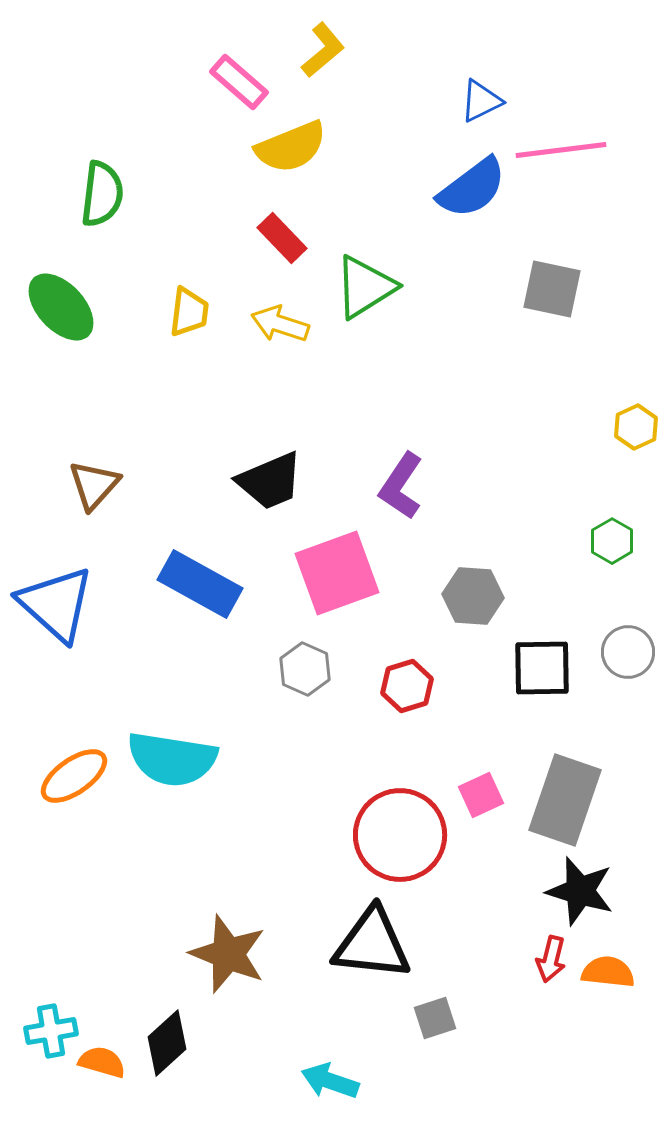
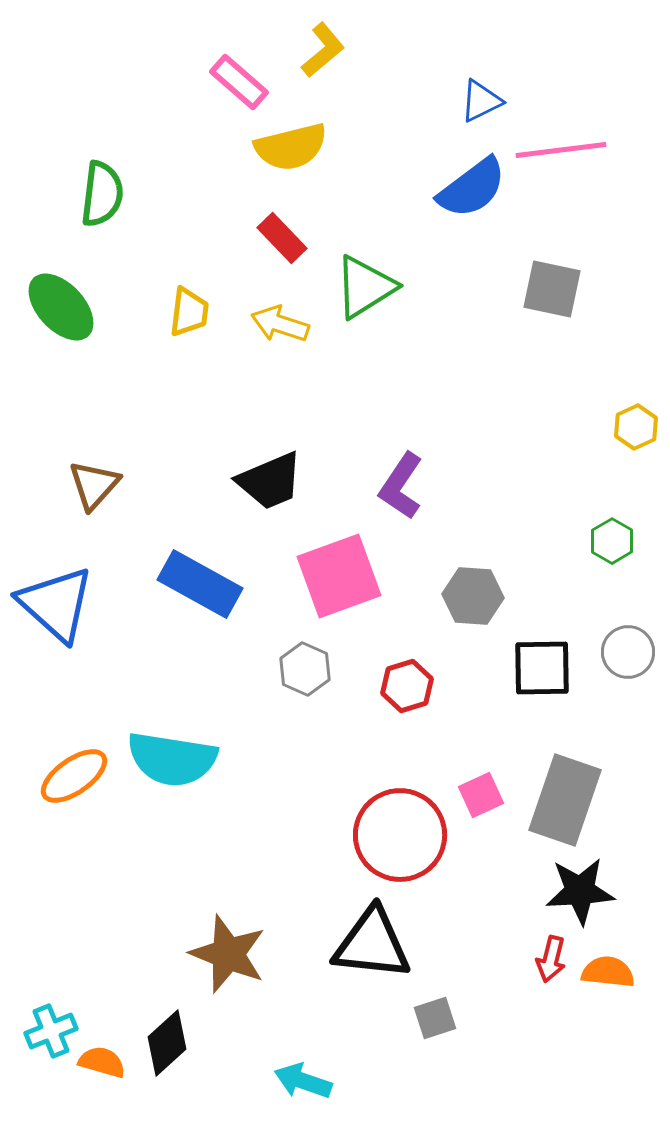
yellow semicircle at (291, 147): rotated 8 degrees clockwise
pink square at (337, 573): moved 2 px right, 3 px down
black star at (580, 891): rotated 20 degrees counterclockwise
cyan cross at (51, 1031): rotated 12 degrees counterclockwise
cyan arrow at (330, 1081): moved 27 px left
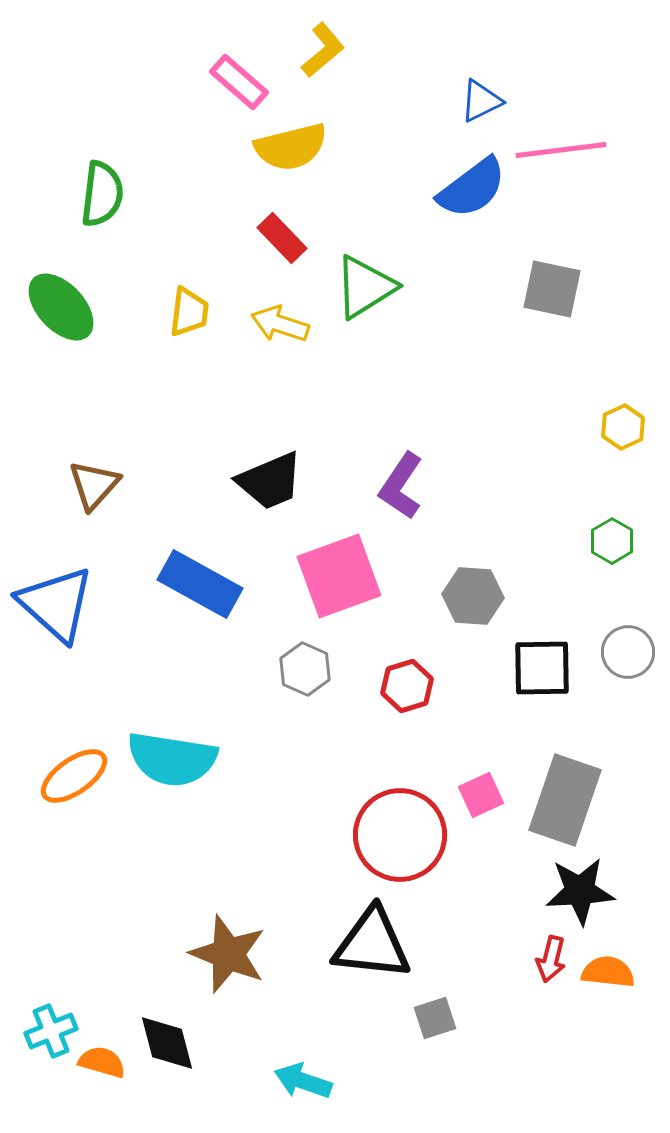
yellow hexagon at (636, 427): moved 13 px left
black diamond at (167, 1043): rotated 62 degrees counterclockwise
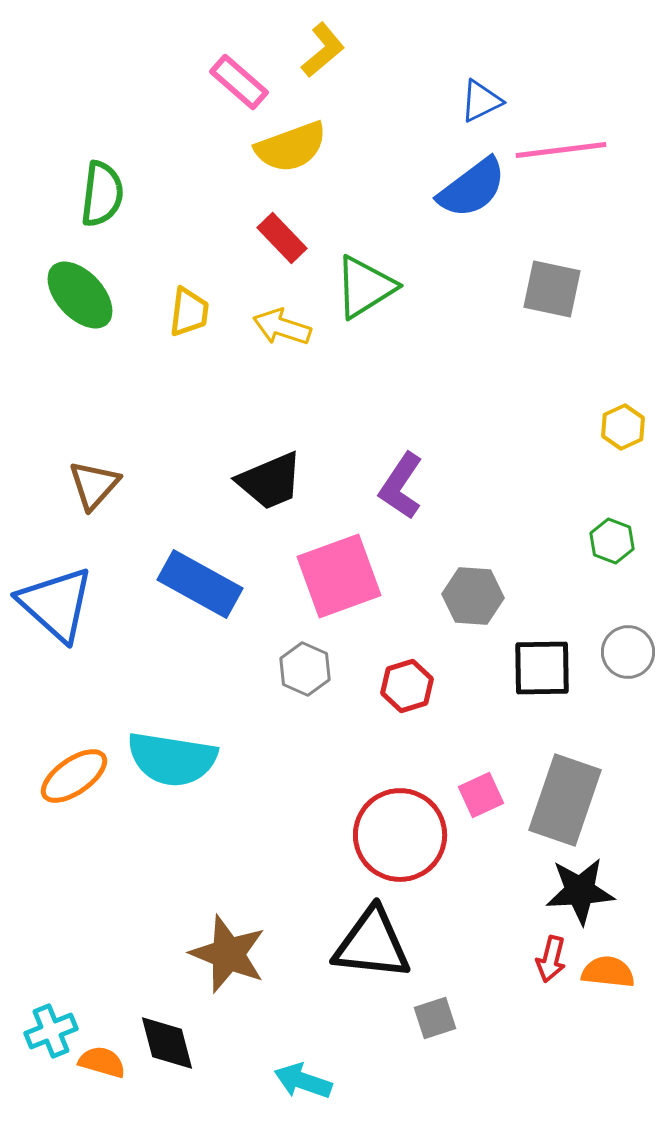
yellow semicircle at (291, 147): rotated 6 degrees counterclockwise
green ellipse at (61, 307): moved 19 px right, 12 px up
yellow arrow at (280, 324): moved 2 px right, 3 px down
green hexagon at (612, 541): rotated 9 degrees counterclockwise
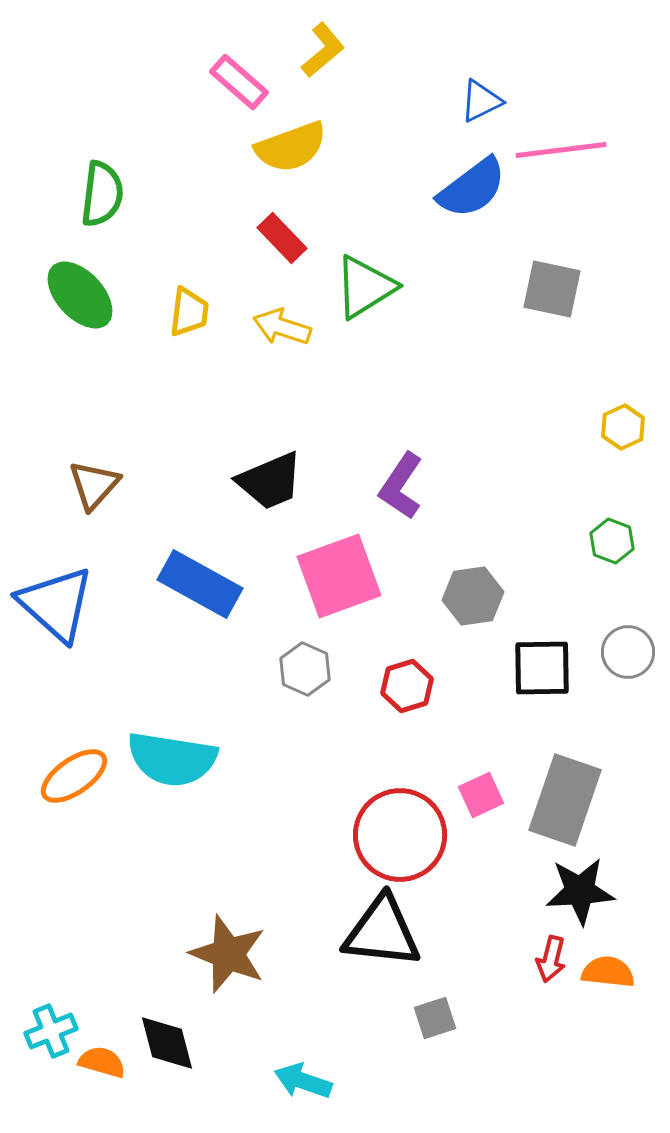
gray hexagon at (473, 596): rotated 12 degrees counterclockwise
black triangle at (372, 944): moved 10 px right, 12 px up
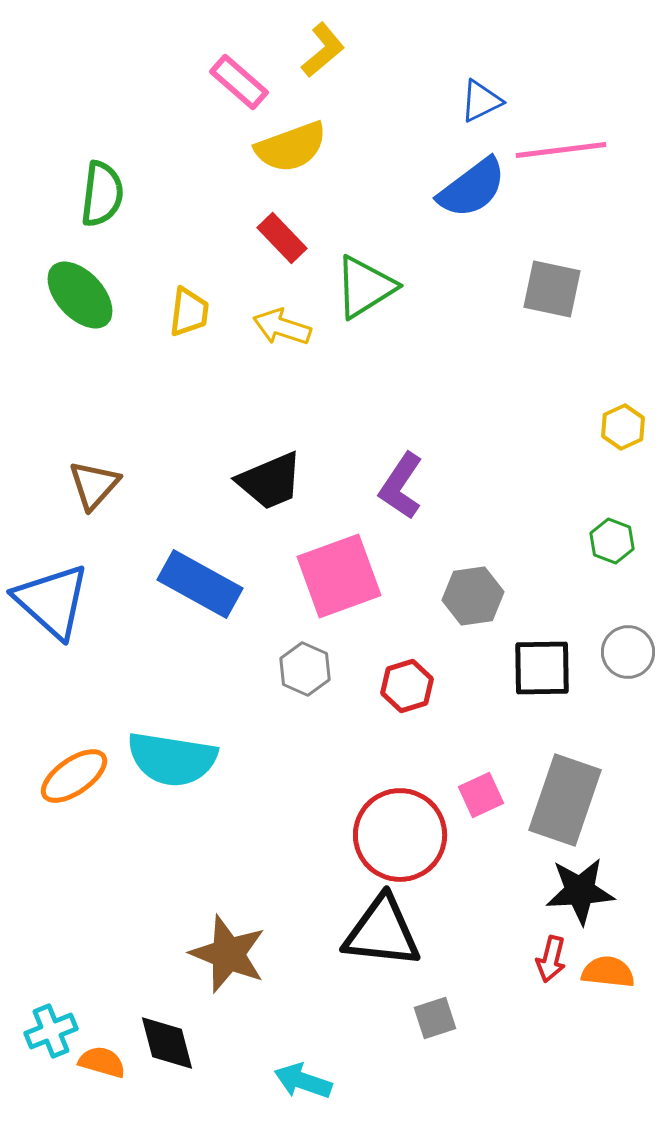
blue triangle at (56, 604): moved 4 px left, 3 px up
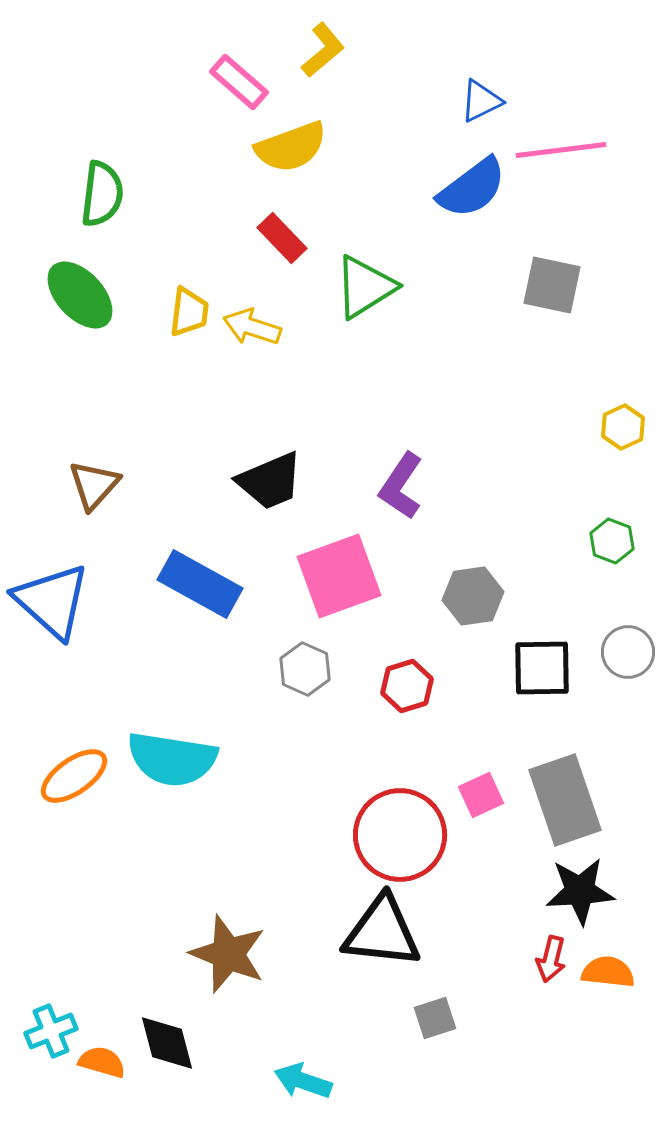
gray square at (552, 289): moved 4 px up
yellow arrow at (282, 327): moved 30 px left
gray rectangle at (565, 800): rotated 38 degrees counterclockwise
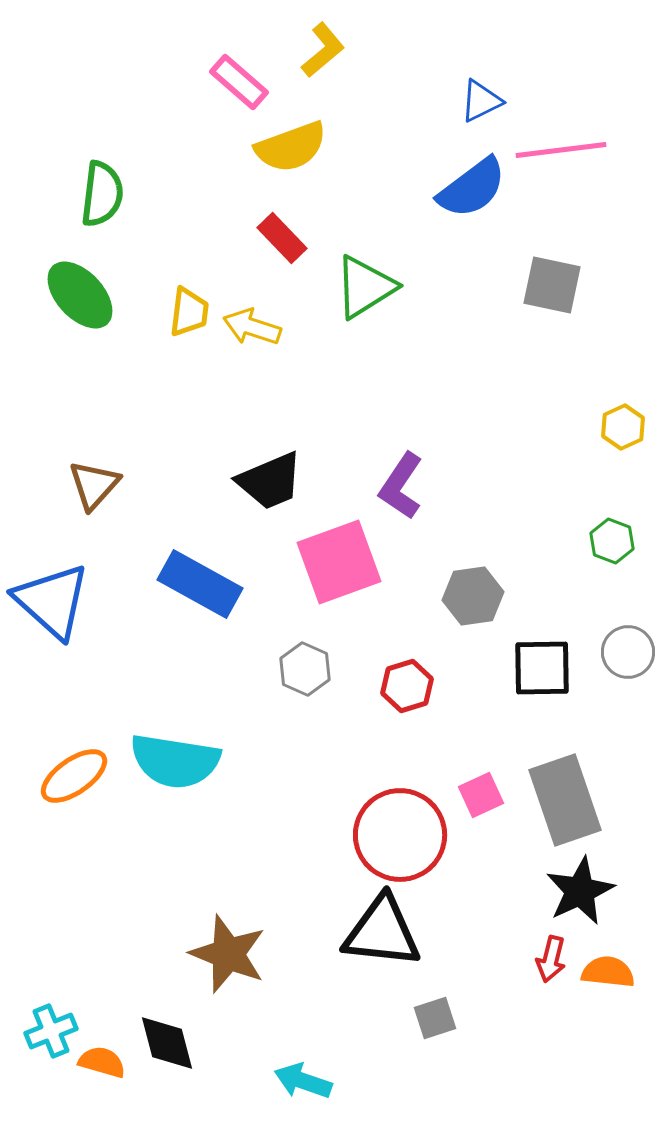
pink square at (339, 576): moved 14 px up
cyan semicircle at (172, 759): moved 3 px right, 2 px down
black star at (580, 891): rotated 22 degrees counterclockwise
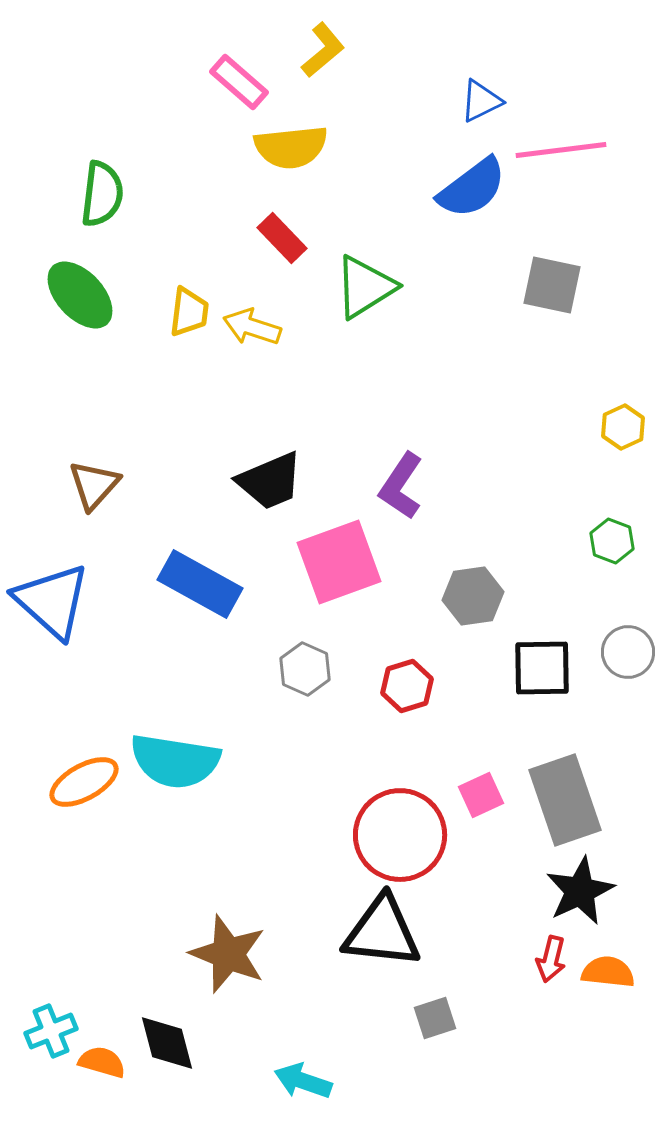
yellow semicircle at (291, 147): rotated 14 degrees clockwise
orange ellipse at (74, 776): moved 10 px right, 6 px down; rotated 6 degrees clockwise
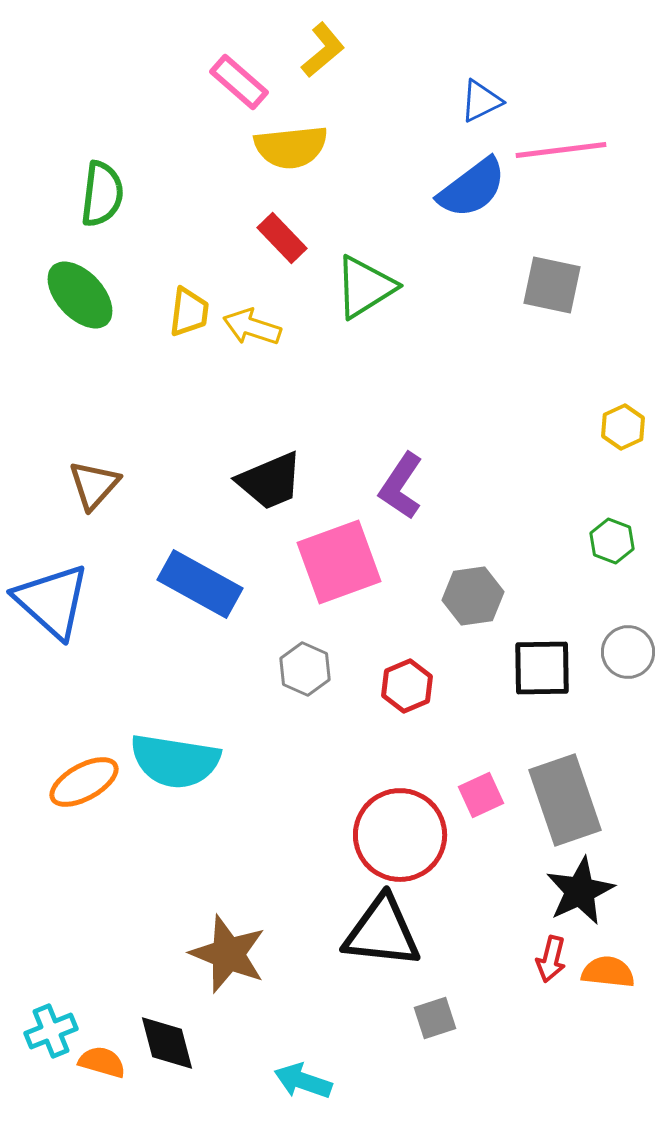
red hexagon at (407, 686): rotated 6 degrees counterclockwise
